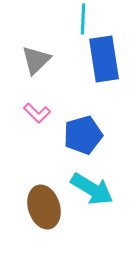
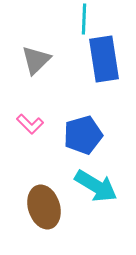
cyan line: moved 1 px right
pink L-shape: moved 7 px left, 11 px down
cyan arrow: moved 4 px right, 3 px up
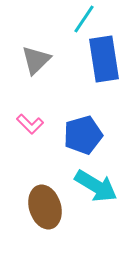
cyan line: rotated 32 degrees clockwise
brown ellipse: moved 1 px right
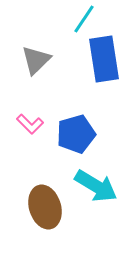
blue pentagon: moved 7 px left, 1 px up
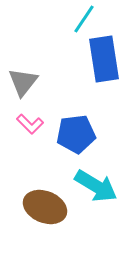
gray triangle: moved 13 px left, 22 px down; rotated 8 degrees counterclockwise
blue pentagon: rotated 9 degrees clockwise
brown ellipse: rotated 51 degrees counterclockwise
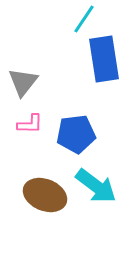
pink L-shape: rotated 44 degrees counterclockwise
cyan arrow: rotated 6 degrees clockwise
brown ellipse: moved 12 px up
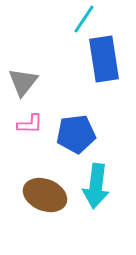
cyan arrow: rotated 60 degrees clockwise
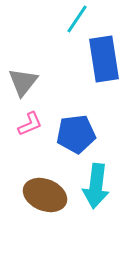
cyan line: moved 7 px left
pink L-shape: rotated 24 degrees counterclockwise
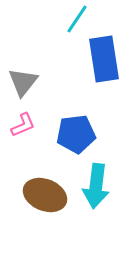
pink L-shape: moved 7 px left, 1 px down
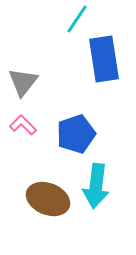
pink L-shape: rotated 112 degrees counterclockwise
blue pentagon: rotated 12 degrees counterclockwise
brown ellipse: moved 3 px right, 4 px down
